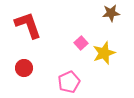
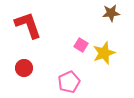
pink square: moved 2 px down; rotated 16 degrees counterclockwise
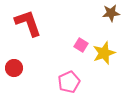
red L-shape: moved 2 px up
red circle: moved 10 px left
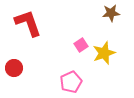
pink square: rotated 24 degrees clockwise
pink pentagon: moved 2 px right
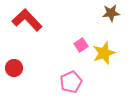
red L-shape: moved 1 px left, 3 px up; rotated 24 degrees counterclockwise
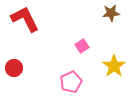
red L-shape: moved 2 px left, 1 px up; rotated 16 degrees clockwise
pink square: moved 1 px right, 1 px down
yellow star: moved 10 px right, 13 px down; rotated 15 degrees counterclockwise
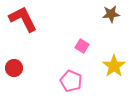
brown star: moved 1 px down
red L-shape: moved 2 px left
pink square: rotated 24 degrees counterclockwise
pink pentagon: moved 1 px up; rotated 25 degrees counterclockwise
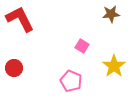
red L-shape: moved 3 px left
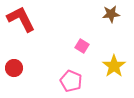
red L-shape: moved 1 px right
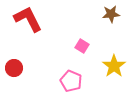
red L-shape: moved 7 px right
